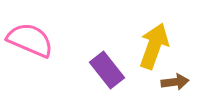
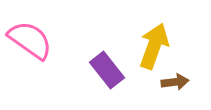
pink semicircle: rotated 12 degrees clockwise
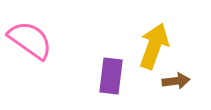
purple rectangle: moved 4 px right, 6 px down; rotated 45 degrees clockwise
brown arrow: moved 1 px right, 1 px up
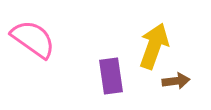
pink semicircle: moved 3 px right, 1 px up
purple rectangle: rotated 15 degrees counterclockwise
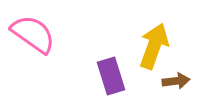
pink semicircle: moved 5 px up
purple rectangle: rotated 9 degrees counterclockwise
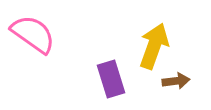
purple rectangle: moved 3 px down
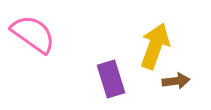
yellow arrow: moved 1 px right
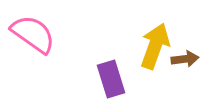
brown arrow: moved 9 px right, 22 px up
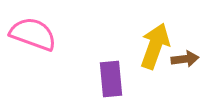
pink semicircle: rotated 15 degrees counterclockwise
purple rectangle: rotated 12 degrees clockwise
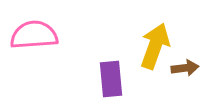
pink semicircle: moved 1 px right, 1 px down; rotated 24 degrees counterclockwise
brown arrow: moved 9 px down
